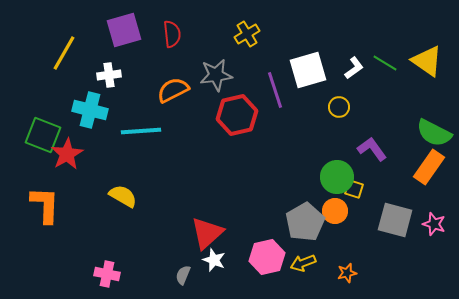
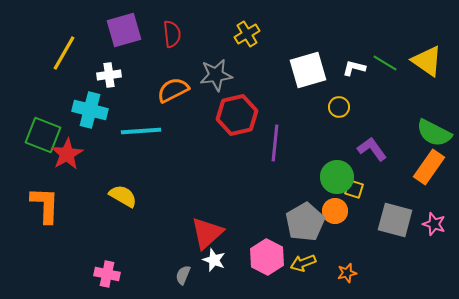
white L-shape: rotated 130 degrees counterclockwise
purple line: moved 53 px down; rotated 24 degrees clockwise
pink hexagon: rotated 20 degrees counterclockwise
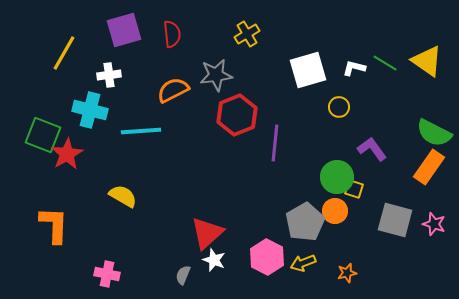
red hexagon: rotated 9 degrees counterclockwise
orange L-shape: moved 9 px right, 20 px down
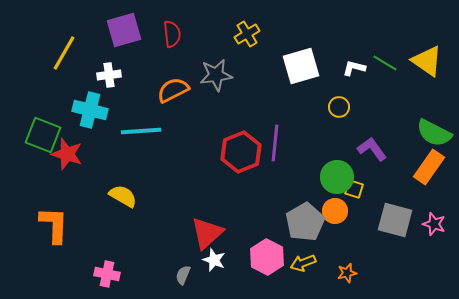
white square: moved 7 px left, 4 px up
red hexagon: moved 4 px right, 37 px down
red star: rotated 24 degrees counterclockwise
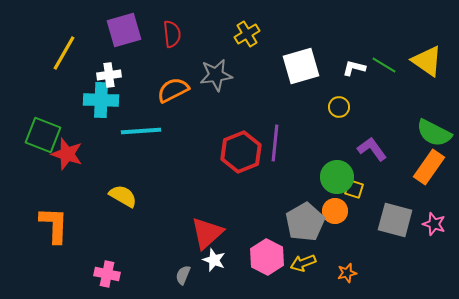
green line: moved 1 px left, 2 px down
cyan cross: moved 11 px right, 10 px up; rotated 12 degrees counterclockwise
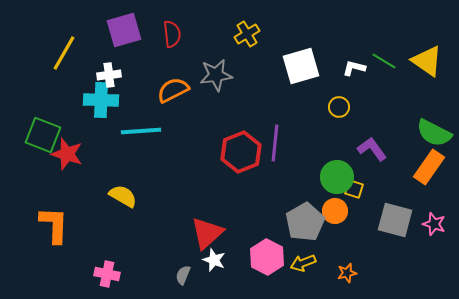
green line: moved 4 px up
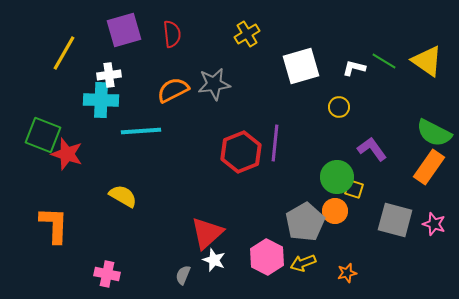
gray star: moved 2 px left, 9 px down
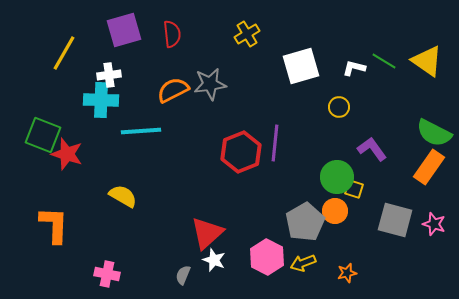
gray star: moved 4 px left
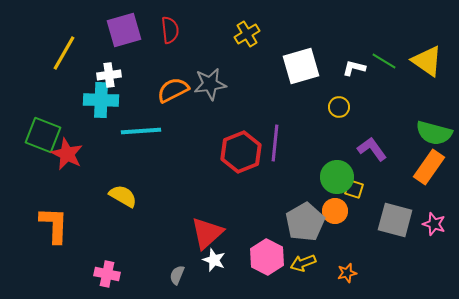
red semicircle: moved 2 px left, 4 px up
green semicircle: rotated 12 degrees counterclockwise
red star: rotated 8 degrees clockwise
gray semicircle: moved 6 px left
